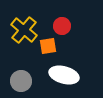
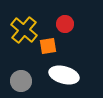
red circle: moved 3 px right, 2 px up
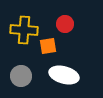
yellow cross: rotated 36 degrees counterclockwise
gray circle: moved 5 px up
